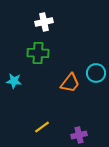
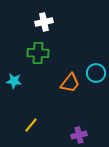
yellow line: moved 11 px left, 2 px up; rotated 14 degrees counterclockwise
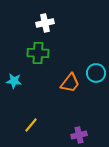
white cross: moved 1 px right, 1 px down
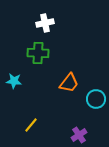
cyan circle: moved 26 px down
orange trapezoid: moved 1 px left
purple cross: rotated 21 degrees counterclockwise
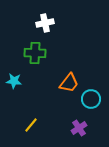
green cross: moved 3 px left
cyan circle: moved 5 px left
purple cross: moved 7 px up
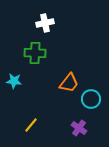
purple cross: rotated 21 degrees counterclockwise
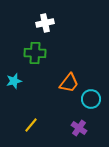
cyan star: rotated 21 degrees counterclockwise
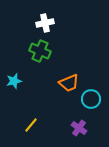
green cross: moved 5 px right, 2 px up; rotated 20 degrees clockwise
orange trapezoid: rotated 30 degrees clockwise
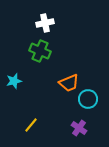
cyan circle: moved 3 px left
